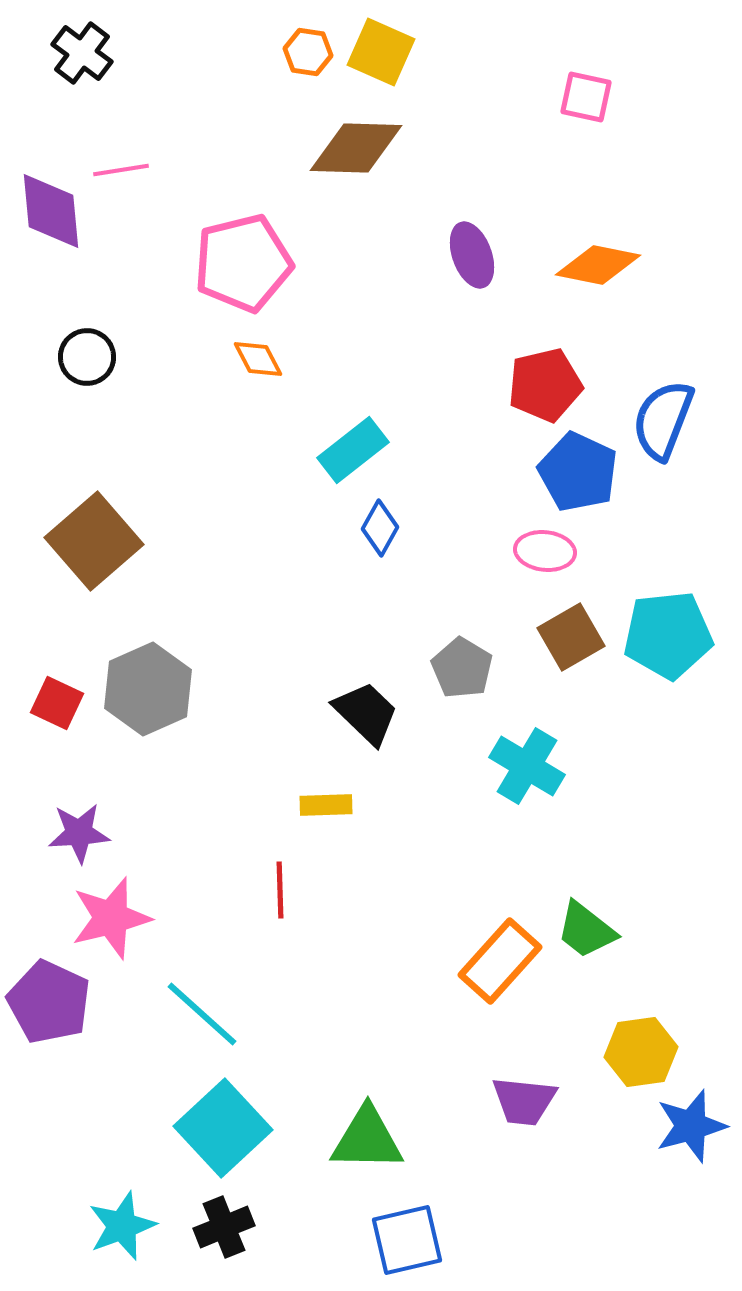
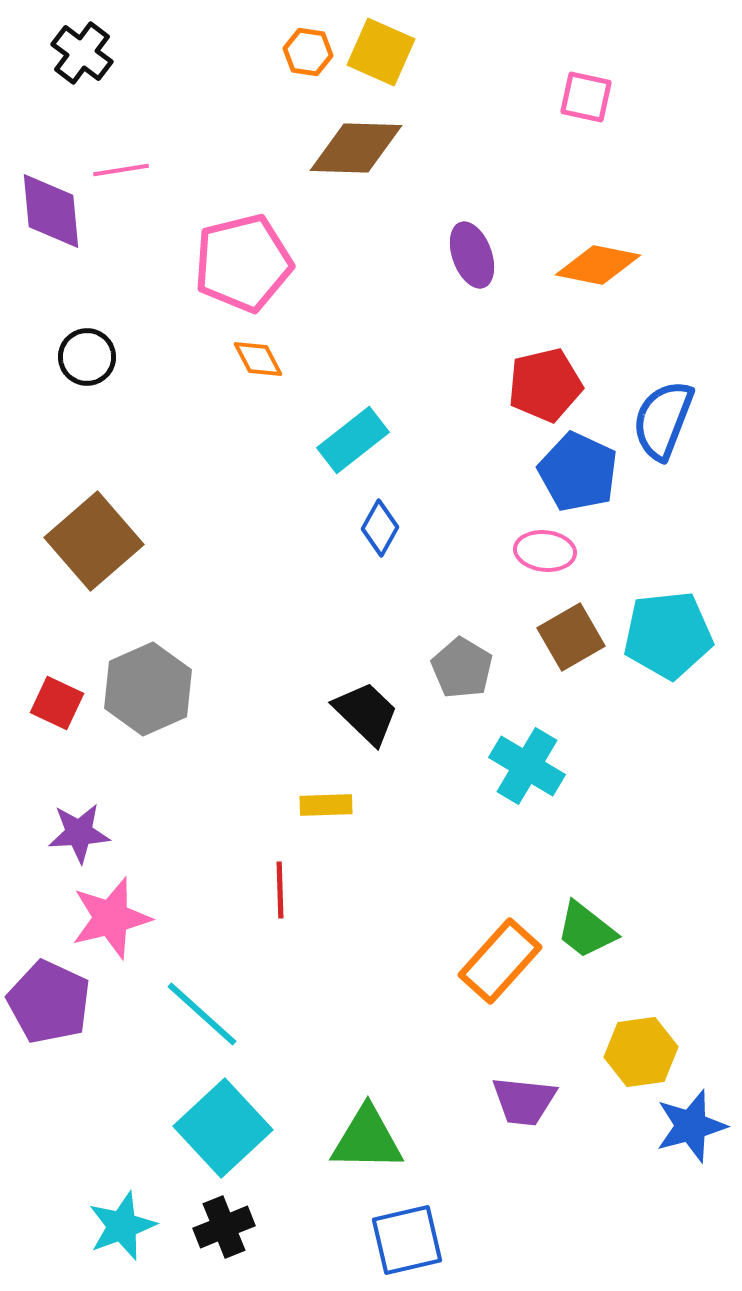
cyan rectangle at (353, 450): moved 10 px up
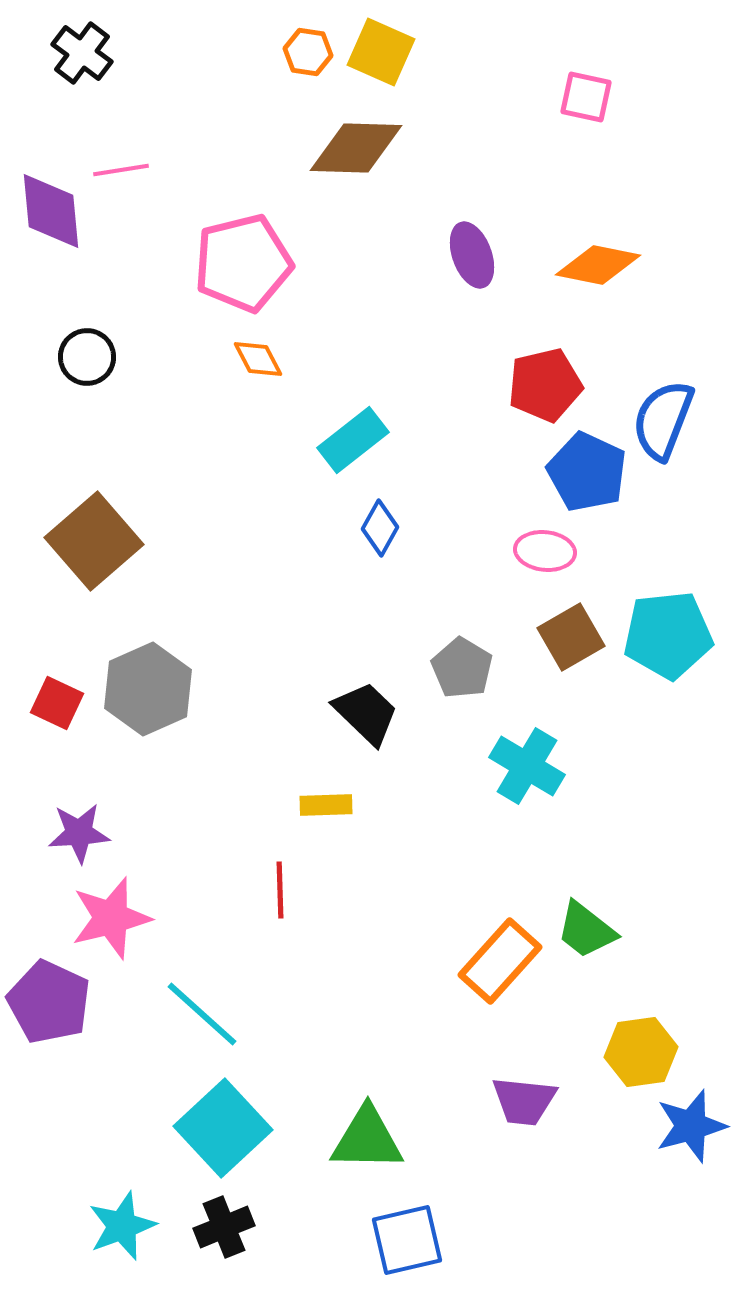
blue pentagon at (578, 472): moved 9 px right
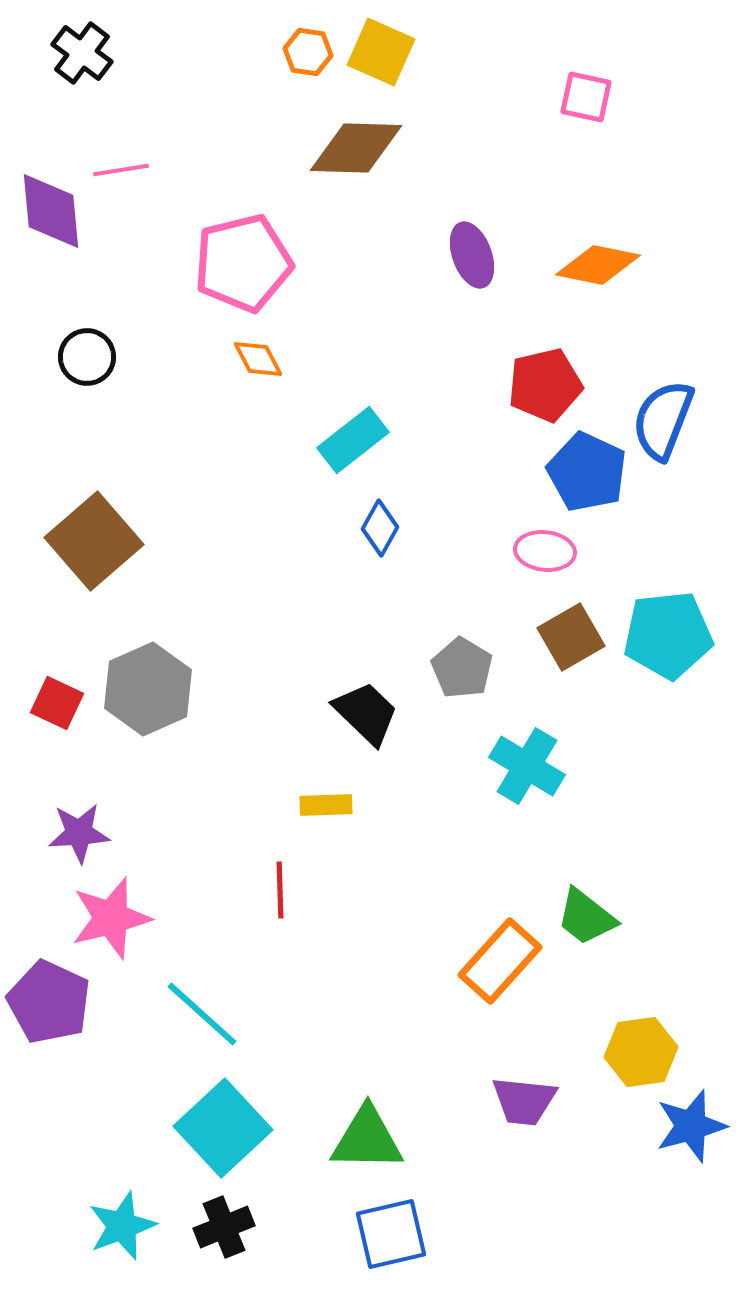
green trapezoid at (586, 930): moved 13 px up
blue square at (407, 1240): moved 16 px left, 6 px up
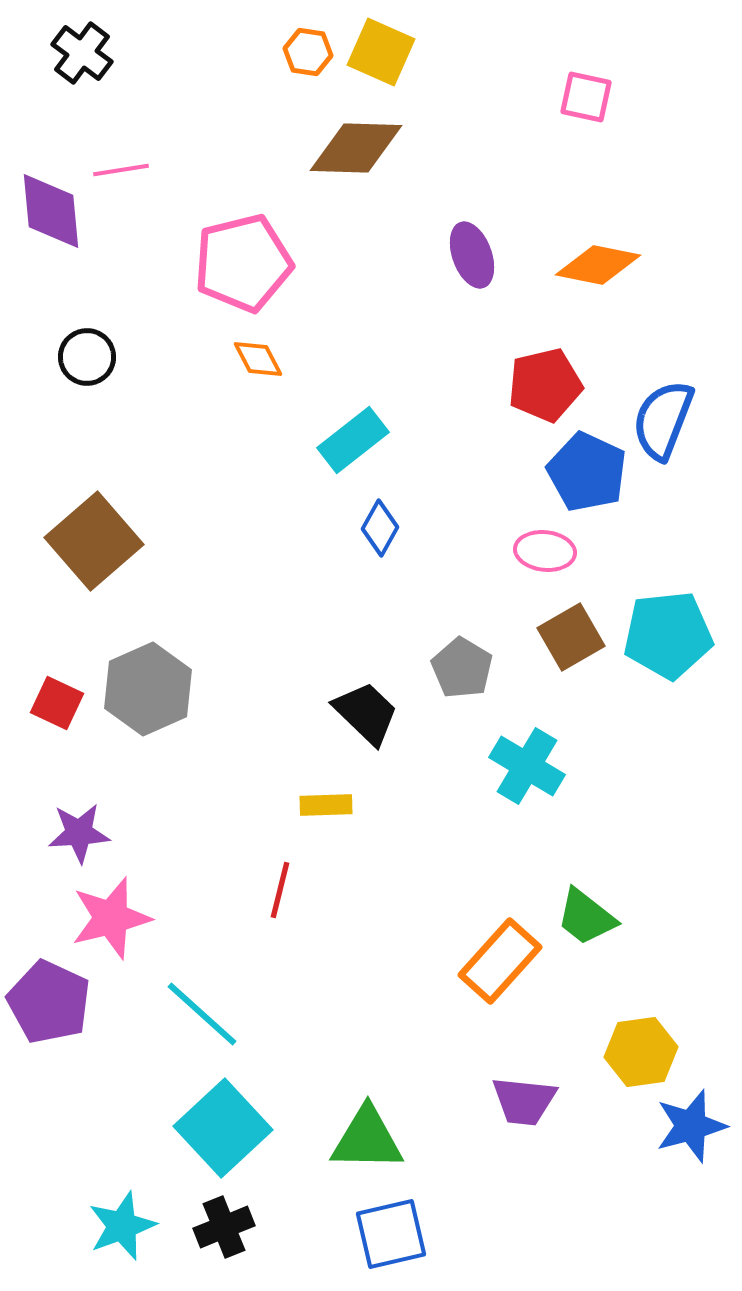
red line at (280, 890): rotated 16 degrees clockwise
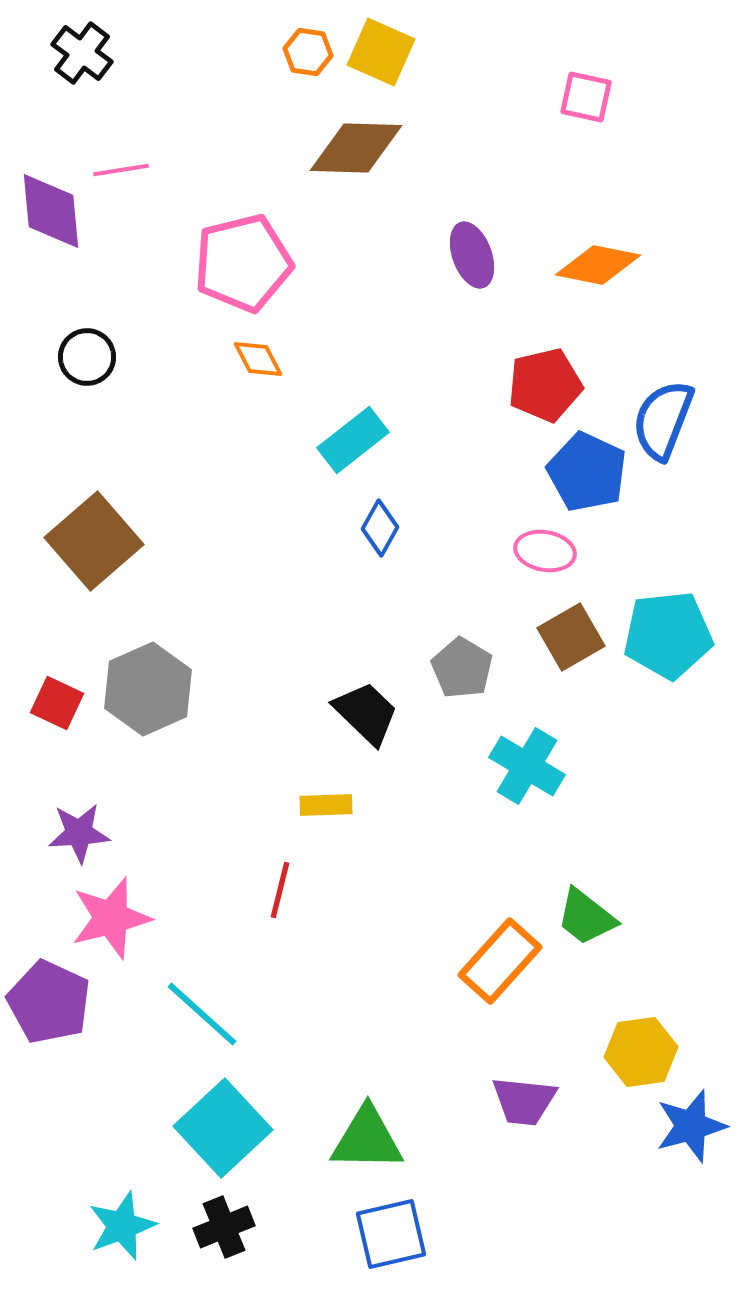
pink ellipse at (545, 551): rotated 4 degrees clockwise
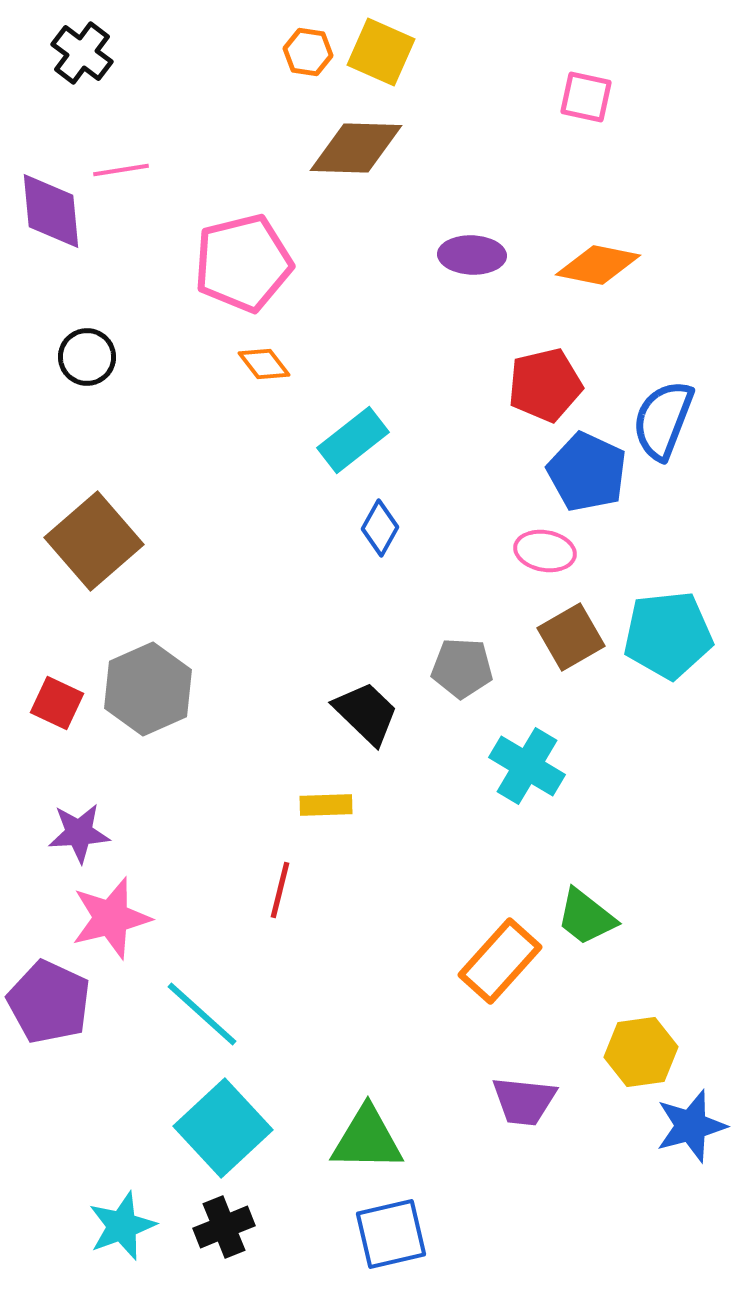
purple ellipse at (472, 255): rotated 68 degrees counterclockwise
orange diamond at (258, 359): moved 6 px right, 5 px down; rotated 10 degrees counterclockwise
gray pentagon at (462, 668): rotated 28 degrees counterclockwise
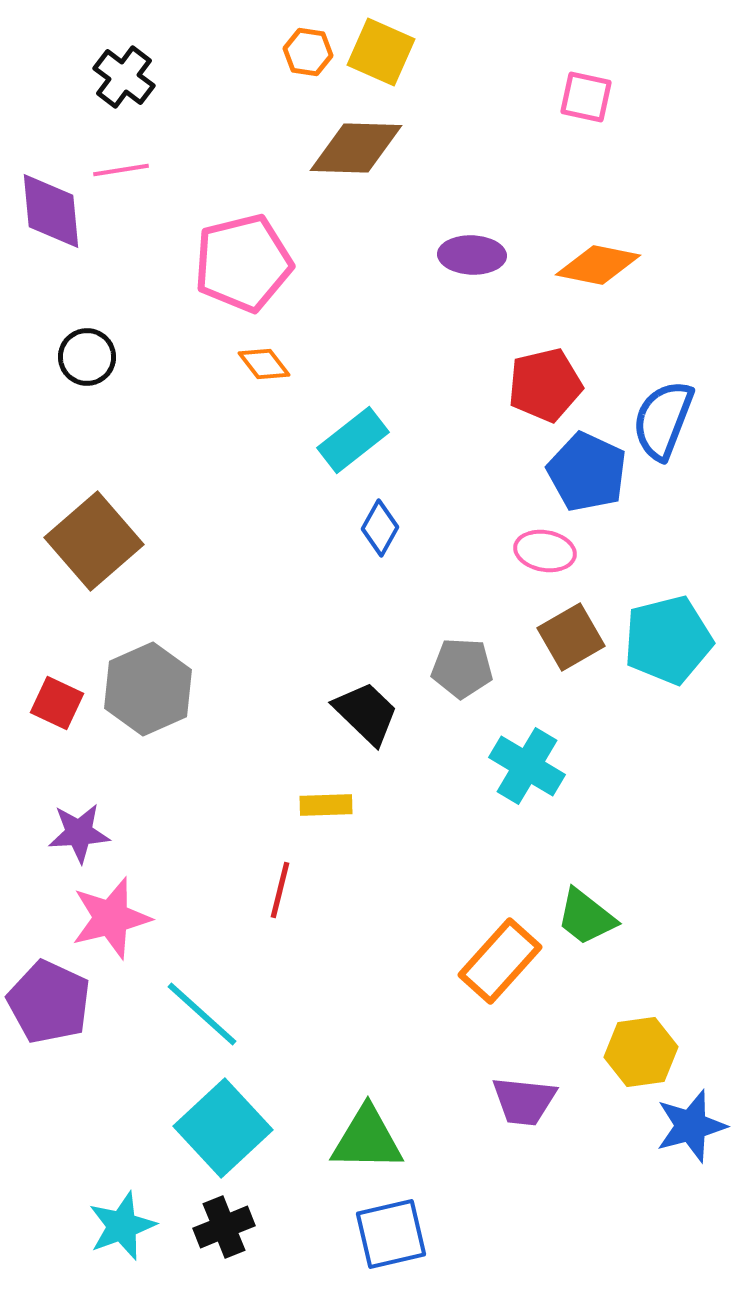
black cross at (82, 53): moved 42 px right, 24 px down
cyan pentagon at (668, 635): moved 5 px down; rotated 8 degrees counterclockwise
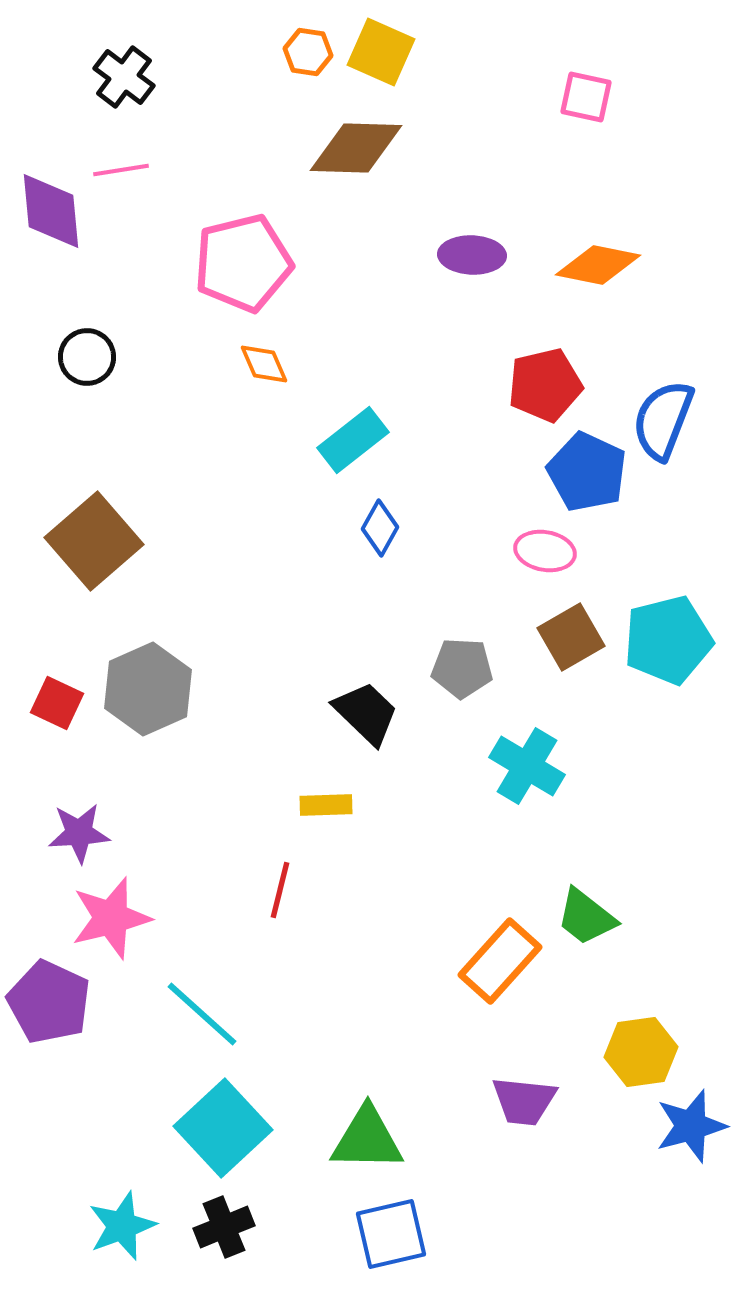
orange diamond at (264, 364): rotated 14 degrees clockwise
